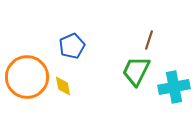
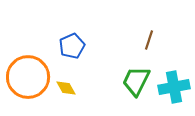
green trapezoid: moved 10 px down
orange circle: moved 1 px right
yellow diamond: moved 3 px right, 2 px down; rotated 20 degrees counterclockwise
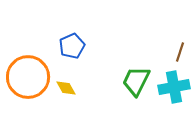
brown line: moved 31 px right, 12 px down
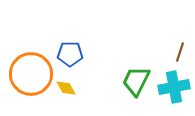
blue pentagon: moved 2 px left, 8 px down; rotated 25 degrees clockwise
orange circle: moved 3 px right, 3 px up
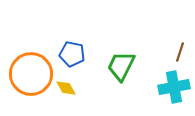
blue pentagon: moved 2 px right; rotated 10 degrees clockwise
green trapezoid: moved 15 px left, 15 px up
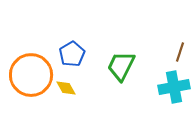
blue pentagon: rotated 30 degrees clockwise
orange circle: moved 1 px down
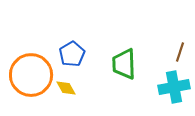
green trapezoid: moved 3 px right, 2 px up; rotated 28 degrees counterclockwise
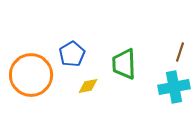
yellow diamond: moved 22 px right, 2 px up; rotated 70 degrees counterclockwise
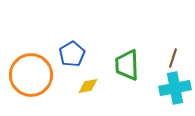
brown line: moved 7 px left, 6 px down
green trapezoid: moved 3 px right, 1 px down
cyan cross: moved 1 px right, 1 px down
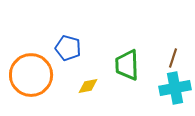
blue pentagon: moved 4 px left, 6 px up; rotated 25 degrees counterclockwise
